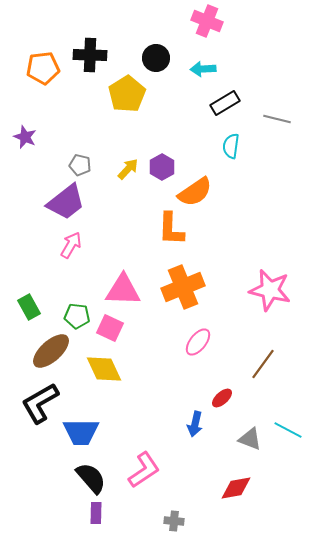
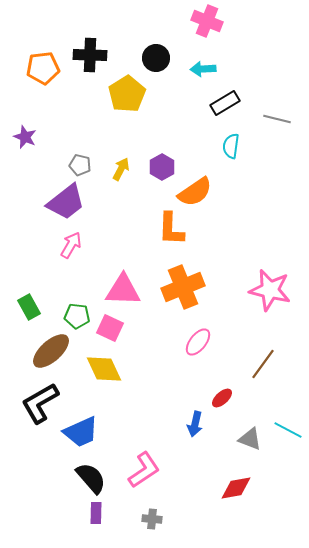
yellow arrow: moved 7 px left; rotated 15 degrees counterclockwise
blue trapezoid: rotated 24 degrees counterclockwise
gray cross: moved 22 px left, 2 px up
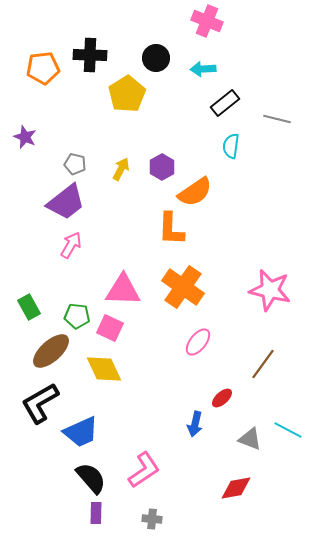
black rectangle: rotated 8 degrees counterclockwise
gray pentagon: moved 5 px left, 1 px up
orange cross: rotated 33 degrees counterclockwise
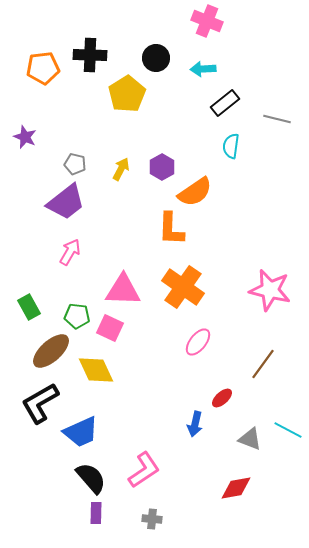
pink arrow: moved 1 px left, 7 px down
yellow diamond: moved 8 px left, 1 px down
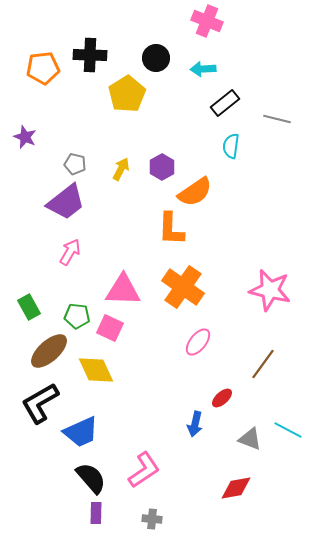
brown ellipse: moved 2 px left
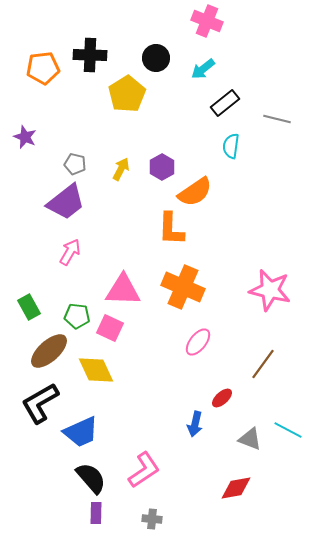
cyan arrow: rotated 35 degrees counterclockwise
orange cross: rotated 12 degrees counterclockwise
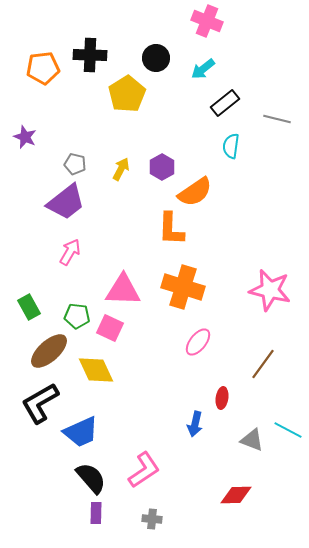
orange cross: rotated 6 degrees counterclockwise
red ellipse: rotated 40 degrees counterclockwise
gray triangle: moved 2 px right, 1 px down
red diamond: moved 7 px down; rotated 8 degrees clockwise
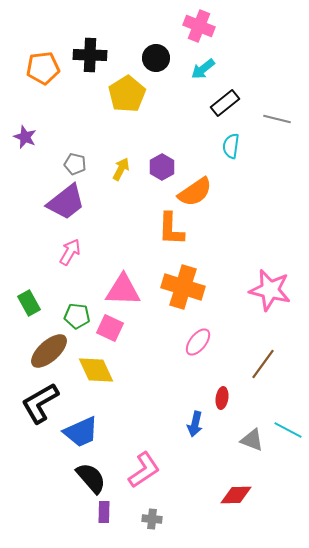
pink cross: moved 8 px left, 5 px down
green rectangle: moved 4 px up
purple rectangle: moved 8 px right, 1 px up
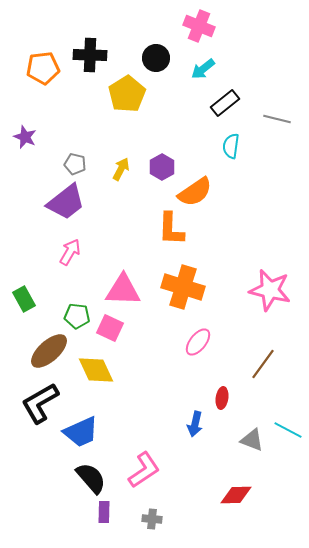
green rectangle: moved 5 px left, 4 px up
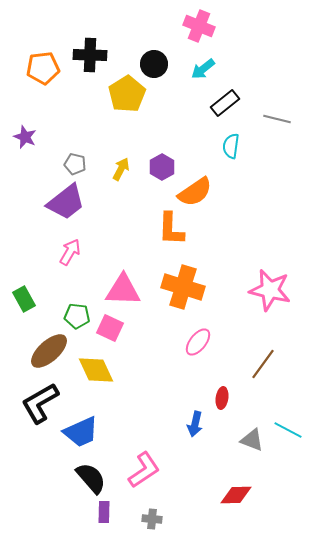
black circle: moved 2 px left, 6 px down
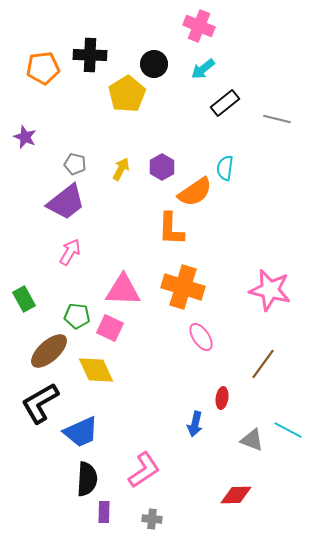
cyan semicircle: moved 6 px left, 22 px down
pink ellipse: moved 3 px right, 5 px up; rotated 72 degrees counterclockwise
black semicircle: moved 4 px left, 1 px down; rotated 44 degrees clockwise
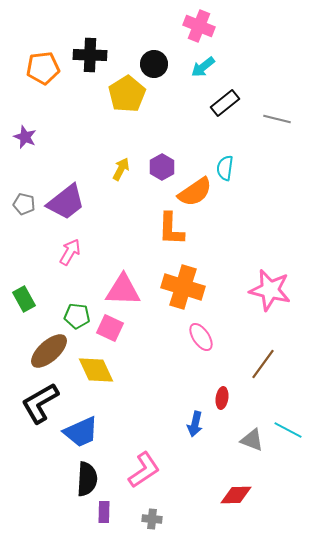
cyan arrow: moved 2 px up
gray pentagon: moved 51 px left, 40 px down
